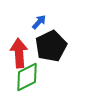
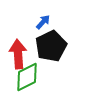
blue arrow: moved 4 px right
red arrow: moved 1 px left, 1 px down
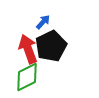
red arrow: moved 10 px right, 5 px up; rotated 16 degrees counterclockwise
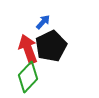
green diamond: moved 1 px right; rotated 20 degrees counterclockwise
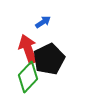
blue arrow: rotated 14 degrees clockwise
black pentagon: moved 2 px left, 13 px down
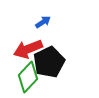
red arrow: rotated 92 degrees counterclockwise
black pentagon: moved 3 px down
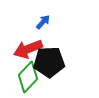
blue arrow: rotated 14 degrees counterclockwise
black pentagon: rotated 24 degrees clockwise
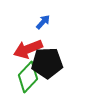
black pentagon: moved 2 px left, 1 px down
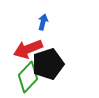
blue arrow: rotated 28 degrees counterclockwise
black pentagon: moved 1 px right, 1 px down; rotated 16 degrees counterclockwise
